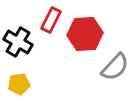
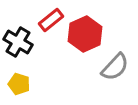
red rectangle: rotated 25 degrees clockwise
red hexagon: rotated 20 degrees counterclockwise
yellow pentagon: rotated 25 degrees clockwise
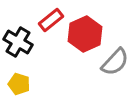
gray semicircle: moved 5 px up
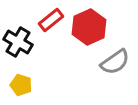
red hexagon: moved 4 px right, 7 px up
gray semicircle: rotated 12 degrees clockwise
yellow pentagon: moved 2 px right, 1 px down
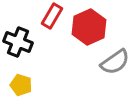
red rectangle: moved 1 px right, 4 px up; rotated 20 degrees counterclockwise
black cross: rotated 8 degrees counterclockwise
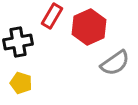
black cross: rotated 32 degrees counterclockwise
gray semicircle: moved 1 px down
yellow pentagon: moved 2 px up
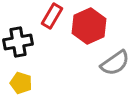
red hexagon: moved 1 px up
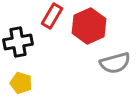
gray semicircle: rotated 20 degrees clockwise
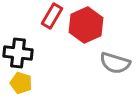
red hexagon: moved 3 px left, 1 px up
black cross: moved 11 px down; rotated 16 degrees clockwise
gray semicircle: rotated 32 degrees clockwise
